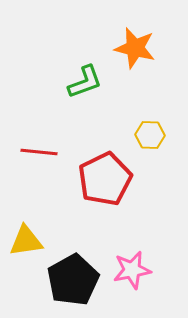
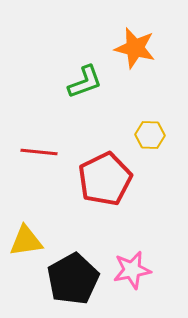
black pentagon: moved 1 px up
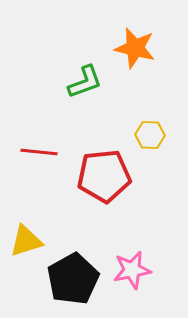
red pentagon: moved 1 px left, 3 px up; rotated 20 degrees clockwise
yellow triangle: rotated 9 degrees counterclockwise
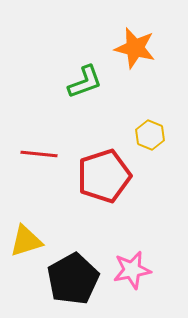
yellow hexagon: rotated 20 degrees clockwise
red line: moved 2 px down
red pentagon: rotated 12 degrees counterclockwise
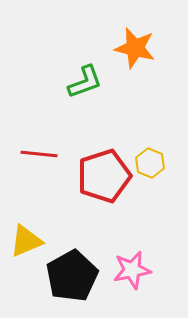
yellow hexagon: moved 28 px down
yellow triangle: rotated 6 degrees counterclockwise
black pentagon: moved 1 px left, 3 px up
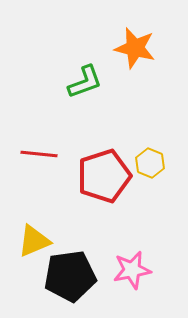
yellow triangle: moved 8 px right
black pentagon: moved 2 px left; rotated 21 degrees clockwise
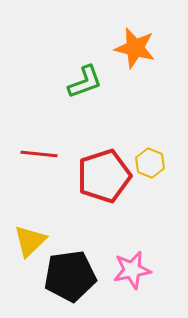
yellow triangle: moved 4 px left; rotated 21 degrees counterclockwise
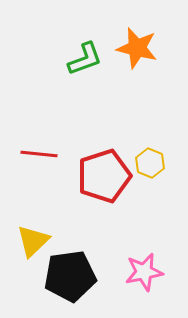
orange star: moved 2 px right
green L-shape: moved 23 px up
yellow triangle: moved 3 px right
pink star: moved 12 px right, 2 px down
